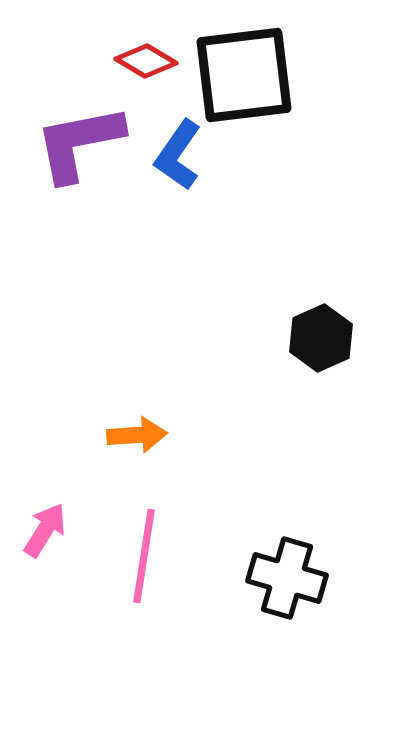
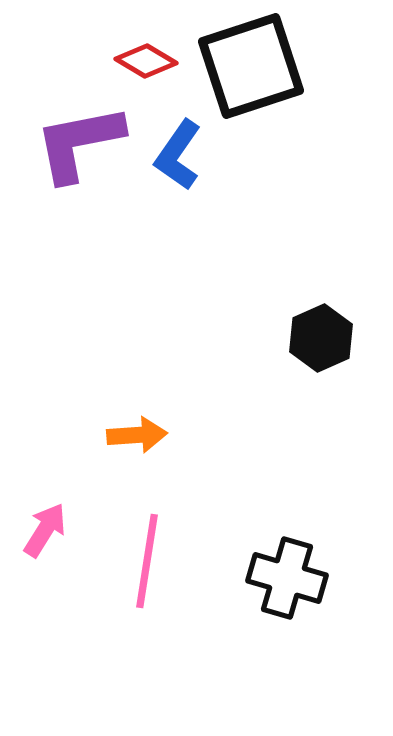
black square: moved 7 px right, 9 px up; rotated 11 degrees counterclockwise
pink line: moved 3 px right, 5 px down
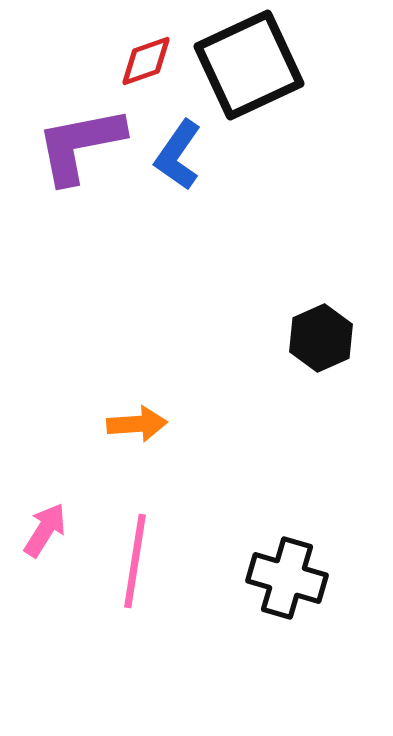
red diamond: rotated 50 degrees counterclockwise
black square: moved 2 px left, 1 px up; rotated 7 degrees counterclockwise
purple L-shape: moved 1 px right, 2 px down
orange arrow: moved 11 px up
pink line: moved 12 px left
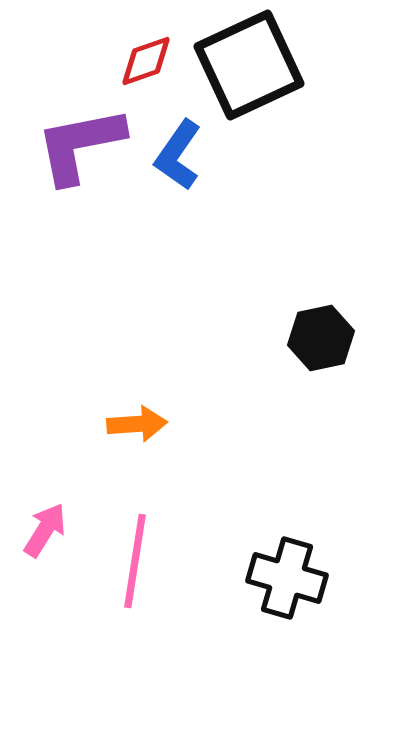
black hexagon: rotated 12 degrees clockwise
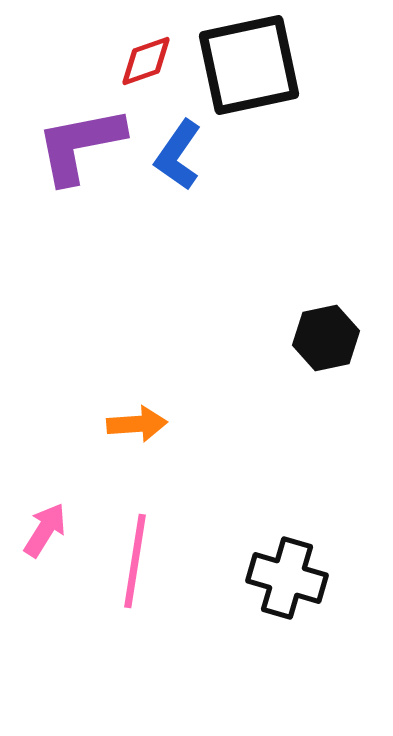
black square: rotated 13 degrees clockwise
black hexagon: moved 5 px right
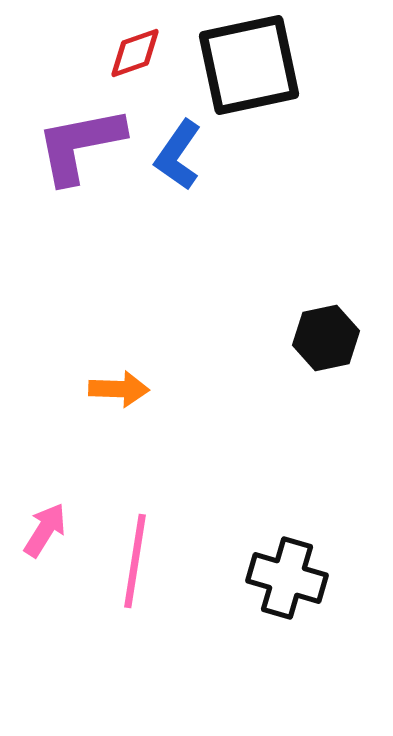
red diamond: moved 11 px left, 8 px up
orange arrow: moved 18 px left, 35 px up; rotated 6 degrees clockwise
